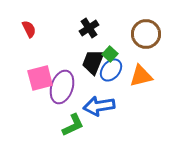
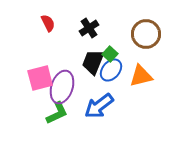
red semicircle: moved 19 px right, 6 px up
blue arrow: rotated 28 degrees counterclockwise
green L-shape: moved 16 px left, 12 px up
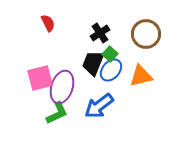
black cross: moved 11 px right, 5 px down
black trapezoid: moved 1 px down
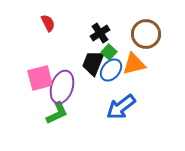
green square: moved 1 px left, 2 px up
orange triangle: moved 7 px left, 12 px up
blue arrow: moved 22 px right, 1 px down
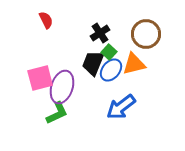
red semicircle: moved 2 px left, 3 px up
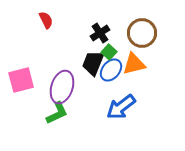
brown circle: moved 4 px left, 1 px up
pink square: moved 19 px left, 2 px down
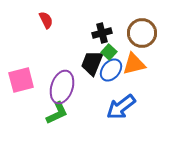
black cross: moved 2 px right; rotated 18 degrees clockwise
black trapezoid: moved 1 px left
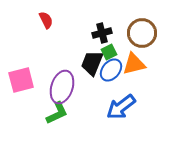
green square: rotated 21 degrees clockwise
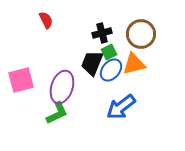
brown circle: moved 1 px left, 1 px down
